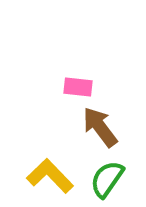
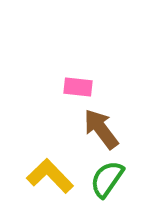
brown arrow: moved 1 px right, 2 px down
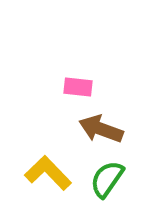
brown arrow: rotated 33 degrees counterclockwise
yellow L-shape: moved 2 px left, 3 px up
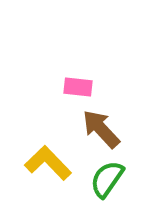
brown arrow: rotated 27 degrees clockwise
yellow L-shape: moved 10 px up
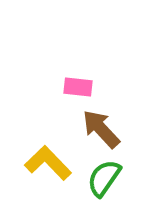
green semicircle: moved 3 px left, 1 px up
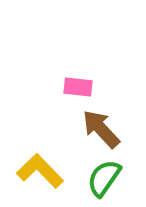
yellow L-shape: moved 8 px left, 8 px down
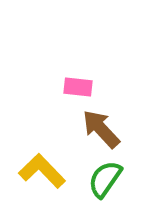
yellow L-shape: moved 2 px right
green semicircle: moved 1 px right, 1 px down
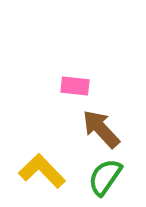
pink rectangle: moved 3 px left, 1 px up
green semicircle: moved 2 px up
